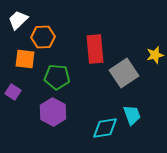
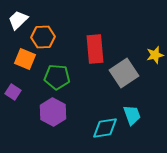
orange square: rotated 15 degrees clockwise
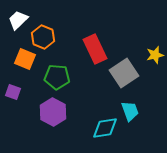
orange hexagon: rotated 25 degrees clockwise
red rectangle: rotated 20 degrees counterclockwise
purple square: rotated 14 degrees counterclockwise
cyan trapezoid: moved 2 px left, 4 px up
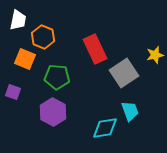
white trapezoid: rotated 145 degrees clockwise
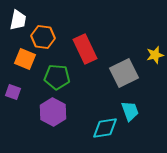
orange hexagon: rotated 15 degrees counterclockwise
red rectangle: moved 10 px left
gray square: rotated 8 degrees clockwise
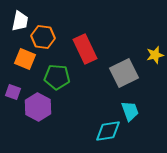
white trapezoid: moved 2 px right, 1 px down
purple hexagon: moved 15 px left, 5 px up
cyan diamond: moved 3 px right, 3 px down
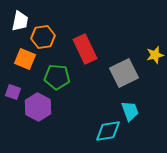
orange hexagon: rotated 15 degrees counterclockwise
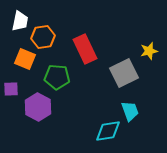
yellow star: moved 6 px left, 4 px up
purple square: moved 2 px left, 3 px up; rotated 21 degrees counterclockwise
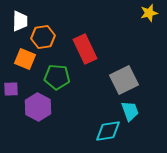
white trapezoid: rotated 10 degrees counterclockwise
yellow star: moved 38 px up
gray square: moved 7 px down
